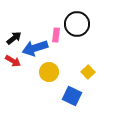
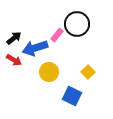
pink rectangle: moved 1 px right; rotated 32 degrees clockwise
red arrow: moved 1 px right, 1 px up
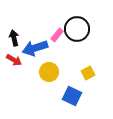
black circle: moved 5 px down
black arrow: rotated 63 degrees counterclockwise
yellow square: moved 1 px down; rotated 16 degrees clockwise
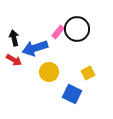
pink rectangle: moved 1 px right, 3 px up
blue square: moved 2 px up
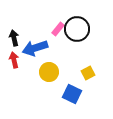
pink rectangle: moved 3 px up
red arrow: rotated 133 degrees counterclockwise
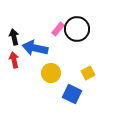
black arrow: moved 1 px up
blue arrow: rotated 30 degrees clockwise
yellow circle: moved 2 px right, 1 px down
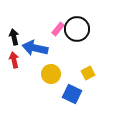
yellow circle: moved 1 px down
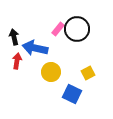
red arrow: moved 3 px right, 1 px down; rotated 21 degrees clockwise
yellow circle: moved 2 px up
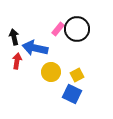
yellow square: moved 11 px left, 2 px down
